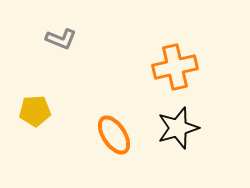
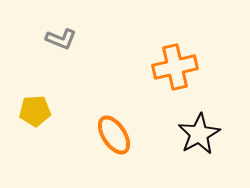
black star: moved 21 px right, 6 px down; rotated 12 degrees counterclockwise
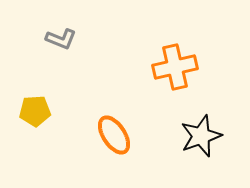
black star: moved 2 px right, 2 px down; rotated 9 degrees clockwise
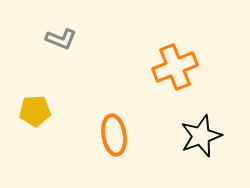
orange cross: rotated 9 degrees counterclockwise
orange ellipse: rotated 24 degrees clockwise
